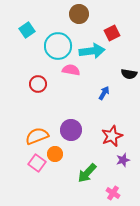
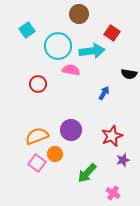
red square: rotated 28 degrees counterclockwise
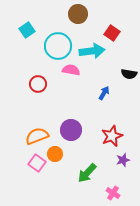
brown circle: moved 1 px left
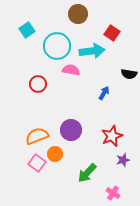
cyan circle: moved 1 px left
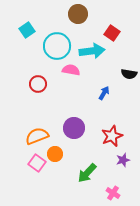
purple circle: moved 3 px right, 2 px up
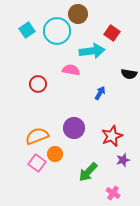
cyan circle: moved 15 px up
blue arrow: moved 4 px left
green arrow: moved 1 px right, 1 px up
